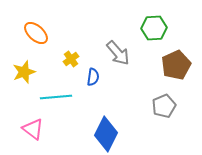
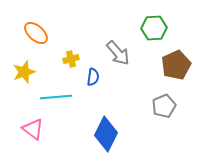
yellow cross: rotated 21 degrees clockwise
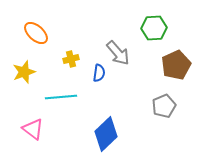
blue semicircle: moved 6 px right, 4 px up
cyan line: moved 5 px right
blue diamond: rotated 20 degrees clockwise
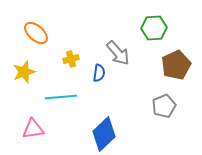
pink triangle: rotated 45 degrees counterclockwise
blue diamond: moved 2 px left
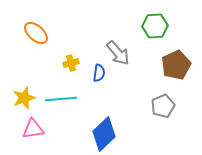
green hexagon: moved 1 px right, 2 px up
yellow cross: moved 4 px down
yellow star: moved 26 px down
cyan line: moved 2 px down
gray pentagon: moved 1 px left
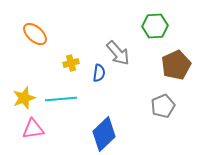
orange ellipse: moved 1 px left, 1 px down
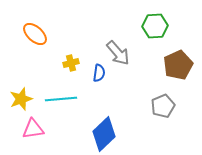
brown pentagon: moved 2 px right
yellow star: moved 3 px left, 1 px down
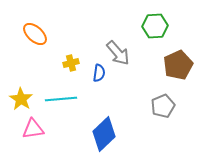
yellow star: rotated 20 degrees counterclockwise
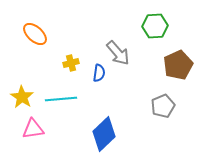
yellow star: moved 1 px right, 2 px up
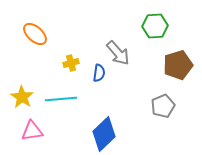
brown pentagon: rotated 8 degrees clockwise
pink triangle: moved 1 px left, 2 px down
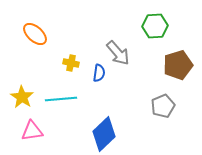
yellow cross: rotated 28 degrees clockwise
